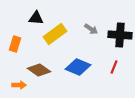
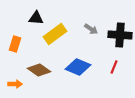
orange arrow: moved 4 px left, 1 px up
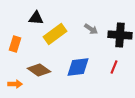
blue diamond: rotated 30 degrees counterclockwise
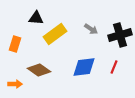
black cross: rotated 20 degrees counterclockwise
blue diamond: moved 6 px right
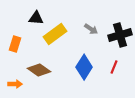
blue diamond: rotated 50 degrees counterclockwise
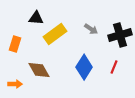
brown diamond: rotated 25 degrees clockwise
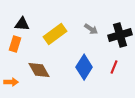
black triangle: moved 14 px left, 6 px down
orange arrow: moved 4 px left, 2 px up
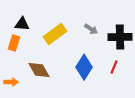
black cross: moved 2 px down; rotated 15 degrees clockwise
orange rectangle: moved 1 px left, 1 px up
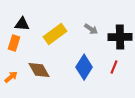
orange arrow: moved 5 px up; rotated 40 degrees counterclockwise
